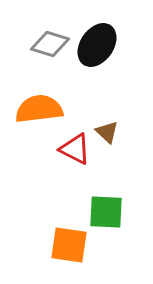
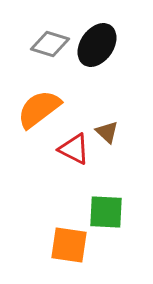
orange semicircle: rotated 30 degrees counterclockwise
red triangle: moved 1 px left
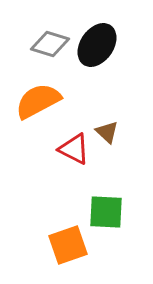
orange semicircle: moved 1 px left, 8 px up; rotated 9 degrees clockwise
orange square: moved 1 px left; rotated 27 degrees counterclockwise
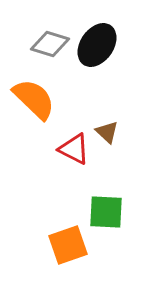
orange semicircle: moved 4 px left, 2 px up; rotated 72 degrees clockwise
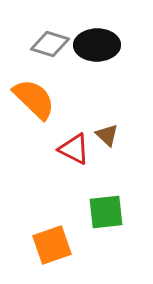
black ellipse: rotated 54 degrees clockwise
brown triangle: moved 3 px down
green square: rotated 9 degrees counterclockwise
orange square: moved 16 px left
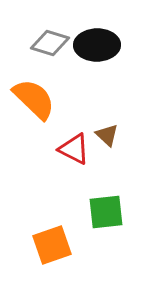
gray diamond: moved 1 px up
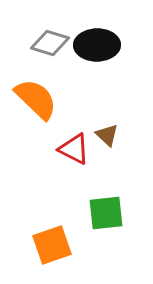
orange semicircle: moved 2 px right
green square: moved 1 px down
